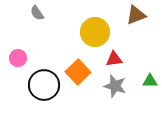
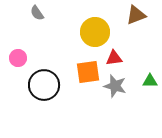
red triangle: moved 1 px up
orange square: moved 10 px right; rotated 35 degrees clockwise
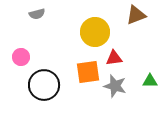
gray semicircle: moved 1 px down; rotated 70 degrees counterclockwise
pink circle: moved 3 px right, 1 px up
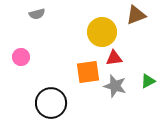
yellow circle: moved 7 px right
green triangle: moved 2 px left; rotated 28 degrees counterclockwise
black circle: moved 7 px right, 18 px down
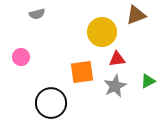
red triangle: moved 3 px right, 1 px down
orange square: moved 6 px left
gray star: rotated 30 degrees clockwise
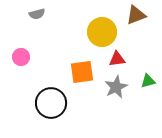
green triangle: rotated 14 degrees clockwise
gray star: moved 1 px right, 1 px down
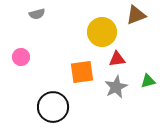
black circle: moved 2 px right, 4 px down
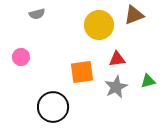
brown triangle: moved 2 px left
yellow circle: moved 3 px left, 7 px up
